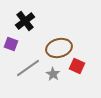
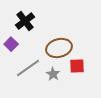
purple square: rotated 24 degrees clockwise
red square: rotated 28 degrees counterclockwise
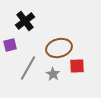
purple square: moved 1 px left, 1 px down; rotated 32 degrees clockwise
gray line: rotated 25 degrees counterclockwise
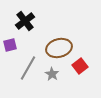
red square: moved 3 px right; rotated 35 degrees counterclockwise
gray star: moved 1 px left
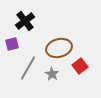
purple square: moved 2 px right, 1 px up
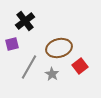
gray line: moved 1 px right, 1 px up
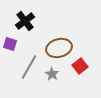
purple square: moved 2 px left; rotated 32 degrees clockwise
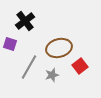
gray star: moved 1 px down; rotated 24 degrees clockwise
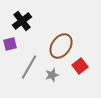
black cross: moved 3 px left
purple square: rotated 32 degrees counterclockwise
brown ellipse: moved 2 px right, 2 px up; rotated 40 degrees counterclockwise
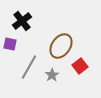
purple square: rotated 24 degrees clockwise
gray star: rotated 16 degrees counterclockwise
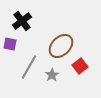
brown ellipse: rotated 10 degrees clockwise
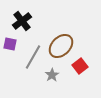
gray line: moved 4 px right, 10 px up
